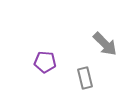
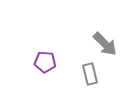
gray rectangle: moved 5 px right, 4 px up
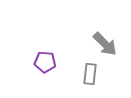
gray rectangle: rotated 20 degrees clockwise
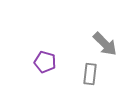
purple pentagon: rotated 10 degrees clockwise
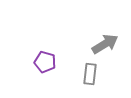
gray arrow: rotated 76 degrees counterclockwise
